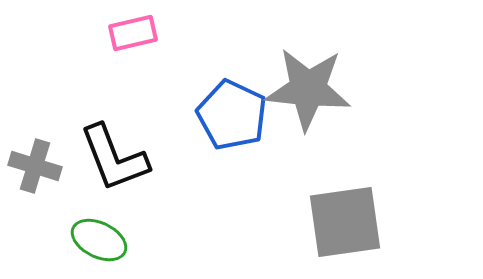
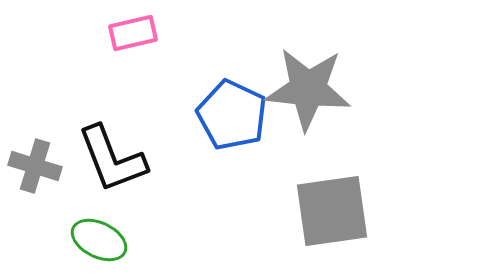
black L-shape: moved 2 px left, 1 px down
gray square: moved 13 px left, 11 px up
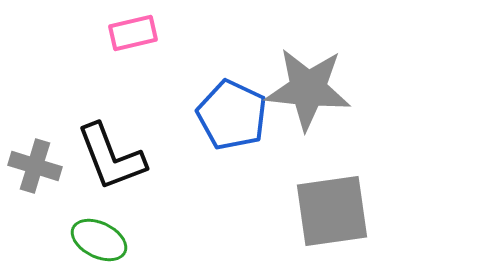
black L-shape: moved 1 px left, 2 px up
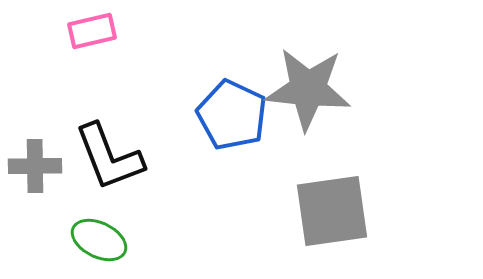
pink rectangle: moved 41 px left, 2 px up
black L-shape: moved 2 px left
gray cross: rotated 18 degrees counterclockwise
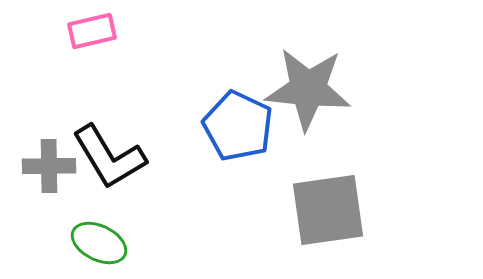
blue pentagon: moved 6 px right, 11 px down
black L-shape: rotated 10 degrees counterclockwise
gray cross: moved 14 px right
gray square: moved 4 px left, 1 px up
green ellipse: moved 3 px down
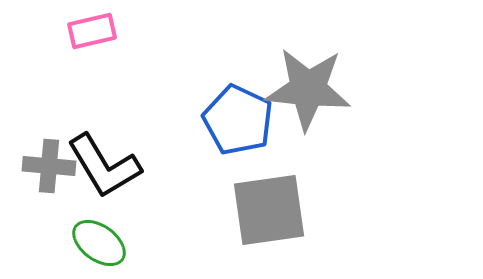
blue pentagon: moved 6 px up
black L-shape: moved 5 px left, 9 px down
gray cross: rotated 6 degrees clockwise
gray square: moved 59 px left
green ellipse: rotated 10 degrees clockwise
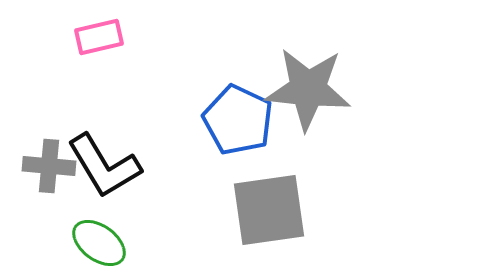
pink rectangle: moved 7 px right, 6 px down
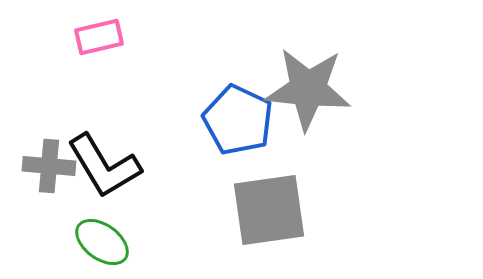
green ellipse: moved 3 px right, 1 px up
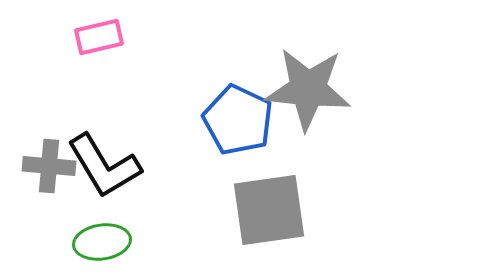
green ellipse: rotated 44 degrees counterclockwise
